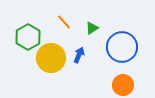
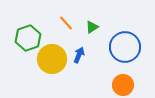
orange line: moved 2 px right, 1 px down
green triangle: moved 1 px up
green hexagon: moved 1 px down; rotated 10 degrees clockwise
blue circle: moved 3 px right
yellow circle: moved 1 px right, 1 px down
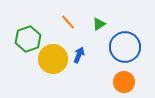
orange line: moved 2 px right, 1 px up
green triangle: moved 7 px right, 3 px up
green hexagon: moved 1 px down
yellow circle: moved 1 px right
orange circle: moved 1 px right, 3 px up
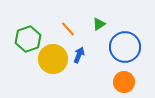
orange line: moved 7 px down
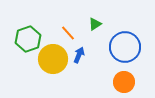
green triangle: moved 4 px left
orange line: moved 4 px down
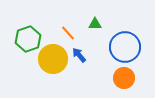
green triangle: rotated 32 degrees clockwise
blue arrow: rotated 63 degrees counterclockwise
orange circle: moved 4 px up
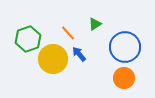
green triangle: rotated 32 degrees counterclockwise
blue arrow: moved 1 px up
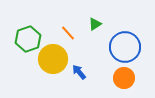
blue arrow: moved 18 px down
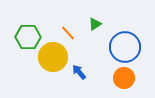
green hexagon: moved 2 px up; rotated 20 degrees clockwise
yellow circle: moved 2 px up
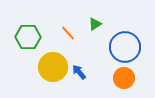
yellow circle: moved 10 px down
